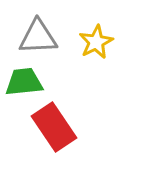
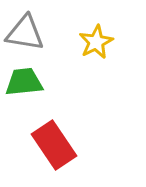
gray triangle: moved 13 px left, 4 px up; rotated 12 degrees clockwise
red rectangle: moved 18 px down
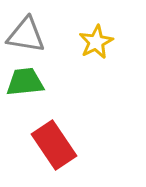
gray triangle: moved 1 px right, 2 px down
green trapezoid: moved 1 px right
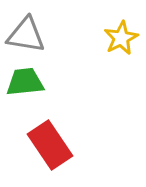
yellow star: moved 25 px right, 4 px up
red rectangle: moved 4 px left
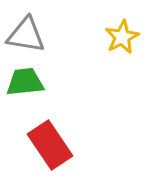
yellow star: moved 1 px right, 1 px up
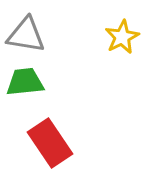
red rectangle: moved 2 px up
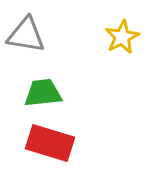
green trapezoid: moved 18 px right, 11 px down
red rectangle: rotated 39 degrees counterclockwise
